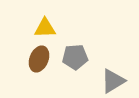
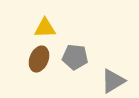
gray pentagon: rotated 10 degrees clockwise
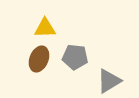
gray triangle: moved 4 px left
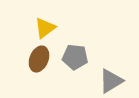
yellow triangle: rotated 35 degrees counterclockwise
gray triangle: moved 2 px right
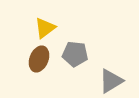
gray pentagon: moved 3 px up
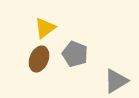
gray pentagon: rotated 15 degrees clockwise
gray triangle: moved 5 px right
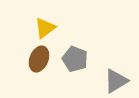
gray pentagon: moved 5 px down
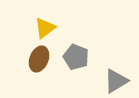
gray pentagon: moved 1 px right, 2 px up
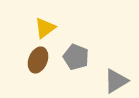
brown ellipse: moved 1 px left, 1 px down
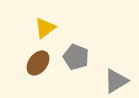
brown ellipse: moved 3 px down; rotated 15 degrees clockwise
